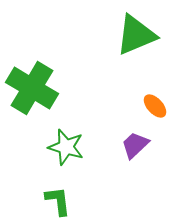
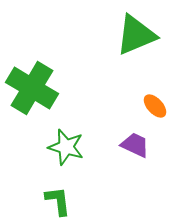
purple trapezoid: rotated 68 degrees clockwise
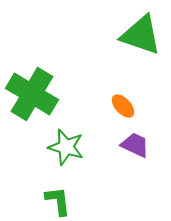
green triangle: moved 5 px right; rotated 42 degrees clockwise
green cross: moved 6 px down
orange ellipse: moved 32 px left
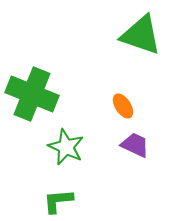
green cross: rotated 9 degrees counterclockwise
orange ellipse: rotated 10 degrees clockwise
green star: rotated 9 degrees clockwise
green L-shape: rotated 88 degrees counterclockwise
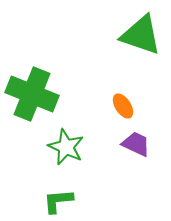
purple trapezoid: moved 1 px right, 1 px up
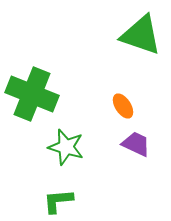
green star: rotated 9 degrees counterclockwise
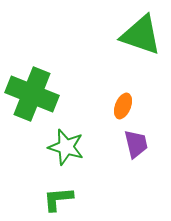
orange ellipse: rotated 55 degrees clockwise
purple trapezoid: rotated 52 degrees clockwise
green L-shape: moved 2 px up
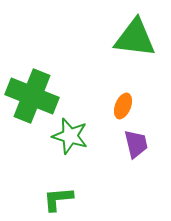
green triangle: moved 6 px left, 3 px down; rotated 12 degrees counterclockwise
green cross: moved 2 px down
green star: moved 4 px right, 11 px up
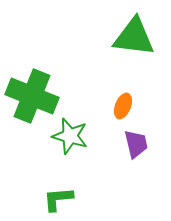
green triangle: moved 1 px left, 1 px up
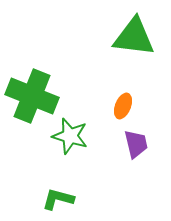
green L-shape: rotated 20 degrees clockwise
